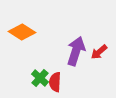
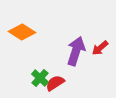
red arrow: moved 1 px right, 4 px up
red semicircle: moved 1 px down; rotated 54 degrees clockwise
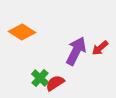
purple arrow: rotated 8 degrees clockwise
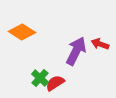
red arrow: moved 4 px up; rotated 60 degrees clockwise
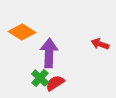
purple arrow: moved 27 px left, 2 px down; rotated 24 degrees counterclockwise
